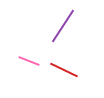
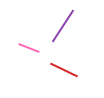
pink line: moved 13 px up
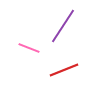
red line: rotated 48 degrees counterclockwise
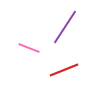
purple line: moved 2 px right, 1 px down
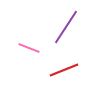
purple line: moved 1 px right
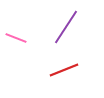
pink line: moved 13 px left, 10 px up
